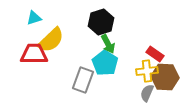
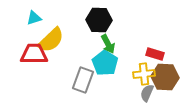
black hexagon: moved 2 px left, 2 px up; rotated 20 degrees clockwise
red rectangle: rotated 18 degrees counterclockwise
yellow cross: moved 3 px left, 3 px down
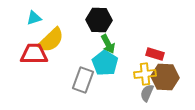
yellow cross: moved 1 px right
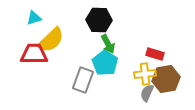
brown hexagon: moved 1 px right, 2 px down; rotated 12 degrees counterclockwise
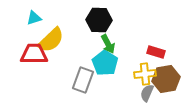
red rectangle: moved 1 px right, 2 px up
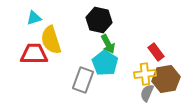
black hexagon: rotated 10 degrees clockwise
yellow semicircle: rotated 116 degrees clockwise
red rectangle: rotated 36 degrees clockwise
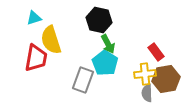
red trapezoid: moved 2 px right, 4 px down; rotated 100 degrees clockwise
gray semicircle: rotated 24 degrees counterclockwise
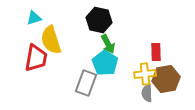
red rectangle: rotated 36 degrees clockwise
gray rectangle: moved 3 px right, 3 px down
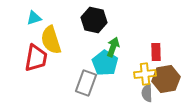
black hexagon: moved 5 px left
green arrow: moved 5 px right, 3 px down; rotated 132 degrees counterclockwise
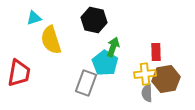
red trapezoid: moved 17 px left, 15 px down
